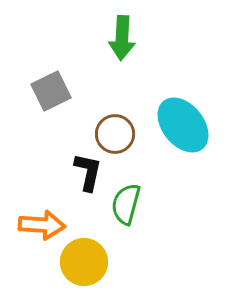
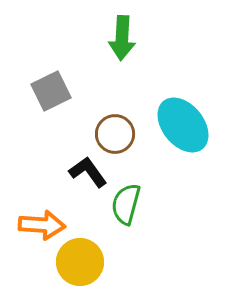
black L-shape: rotated 48 degrees counterclockwise
yellow circle: moved 4 px left
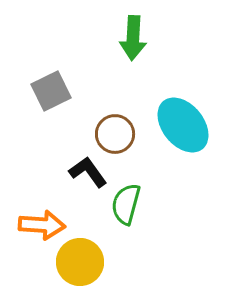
green arrow: moved 11 px right
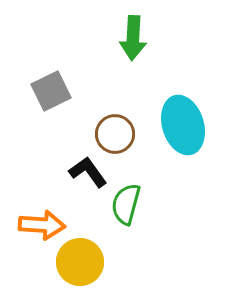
cyan ellipse: rotated 22 degrees clockwise
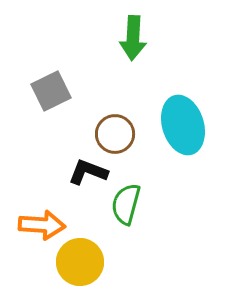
black L-shape: rotated 33 degrees counterclockwise
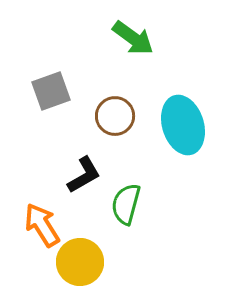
green arrow: rotated 57 degrees counterclockwise
gray square: rotated 6 degrees clockwise
brown circle: moved 18 px up
black L-shape: moved 4 px left, 3 px down; rotated 129 degrees clockwise
orange arrow: rotated 126 degrees counterclockwise
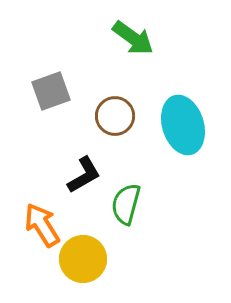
yellow circle: moved 3 px right, 3 px up
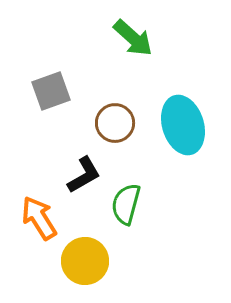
green arrow: rotated 6 degrees clockwise
brown circle: moved 7 px down
orange arrow: moved 3 px left, 7 px up
yellow circle: moved 2 px right, 2 px down
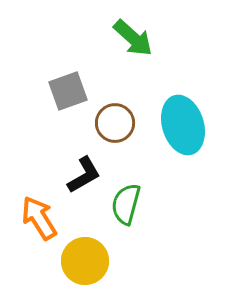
gray square: moved 17 px right
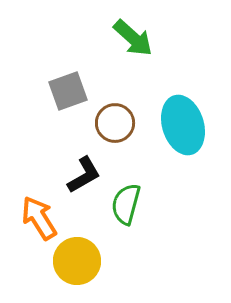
yellow circle: moved 8 px left
